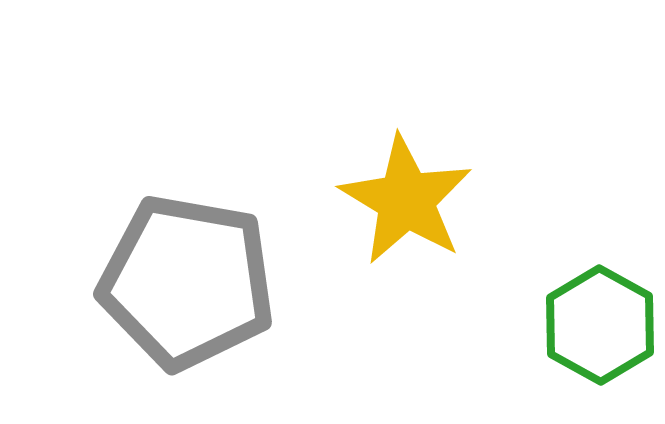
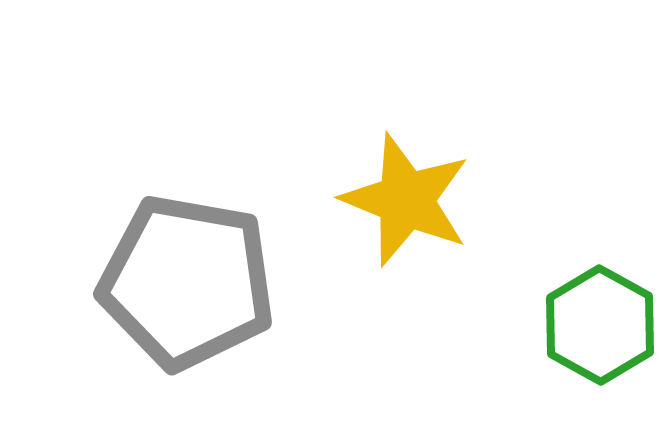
yellow star: rotated 9 degrees counterclockwise
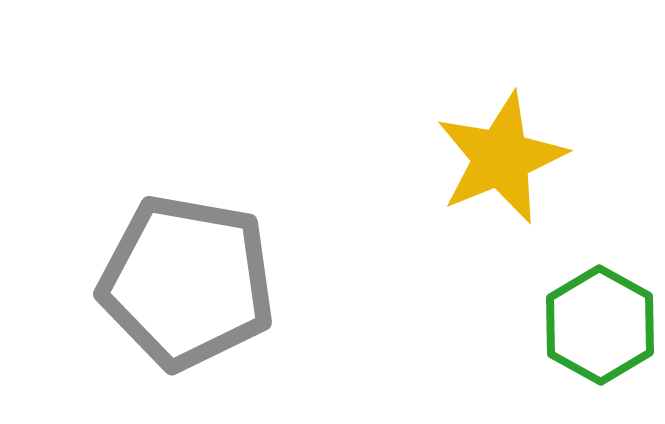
yellow star: moved 95 px right, 42 px up; rotated 28 degrees clockwise
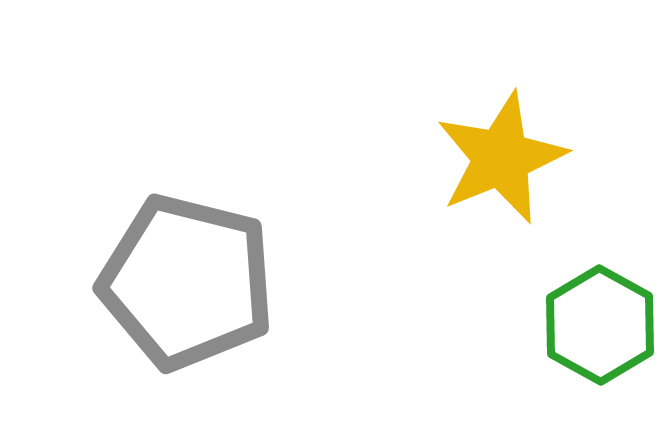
gray pentagon: rotated 4 degrees clockwise
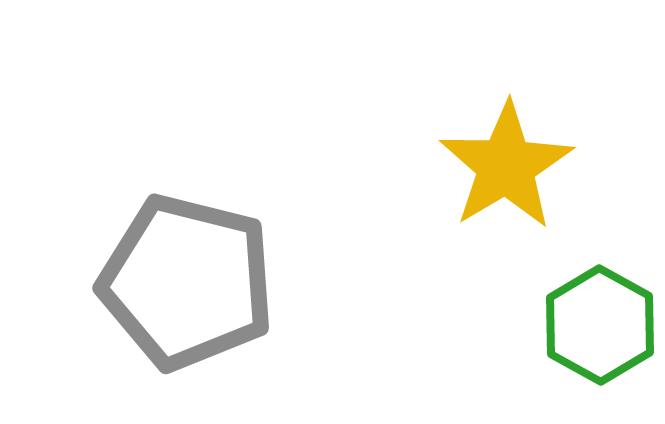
yellow star: moved 5 px right, 8 px down; rotated 9 degrees counterclockwise
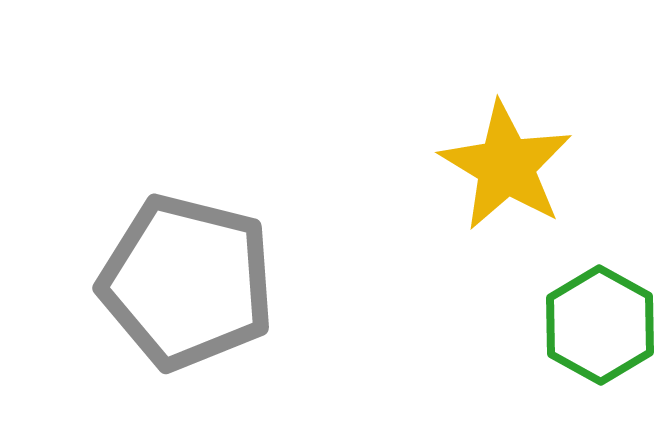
yellow star: rotated 10 degrees counterclockwise
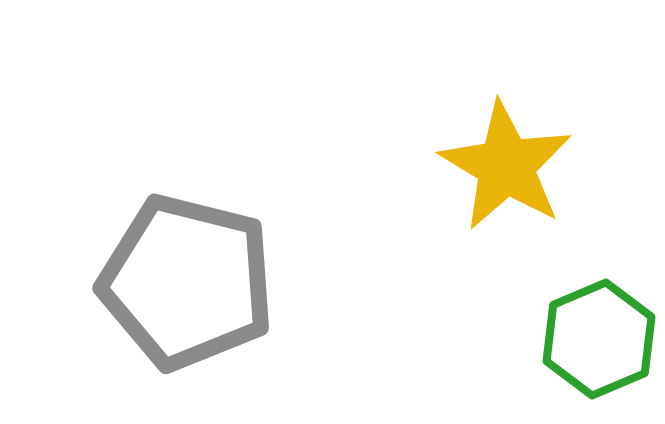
green hexagon: moved 1 px left, 14 px down; rotated 8 degrees clockwise
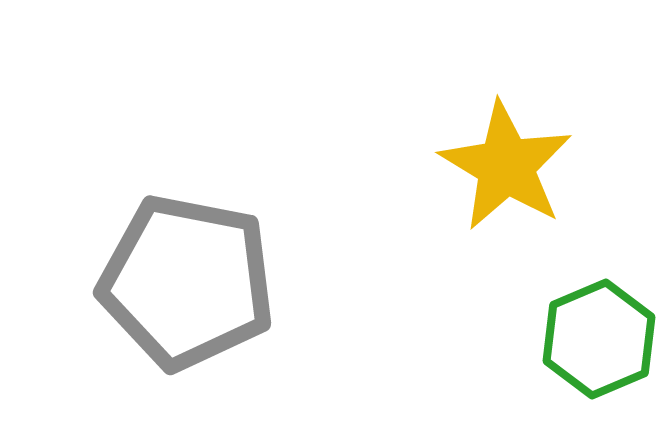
gray pentagon: rotated 3 degrees counterclockwise
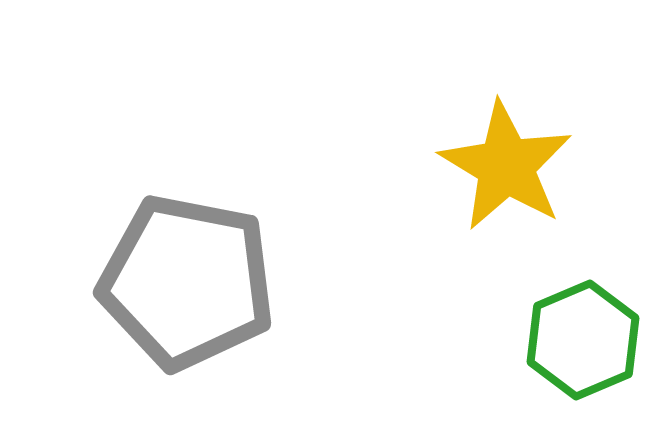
green hexagon: moved 16 px left, 1 px down
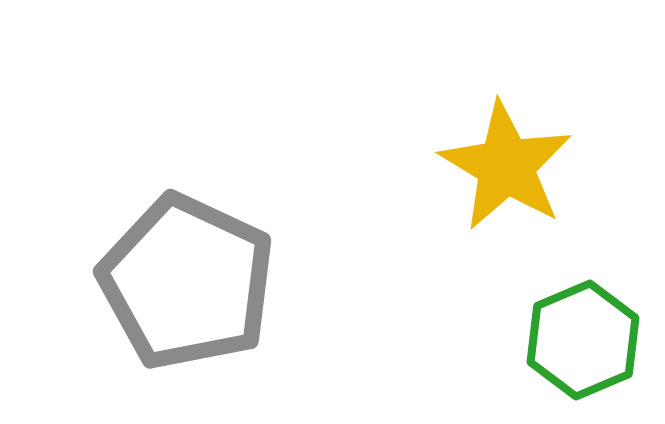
gray pentagon: rotated 14 degrees clockwise
